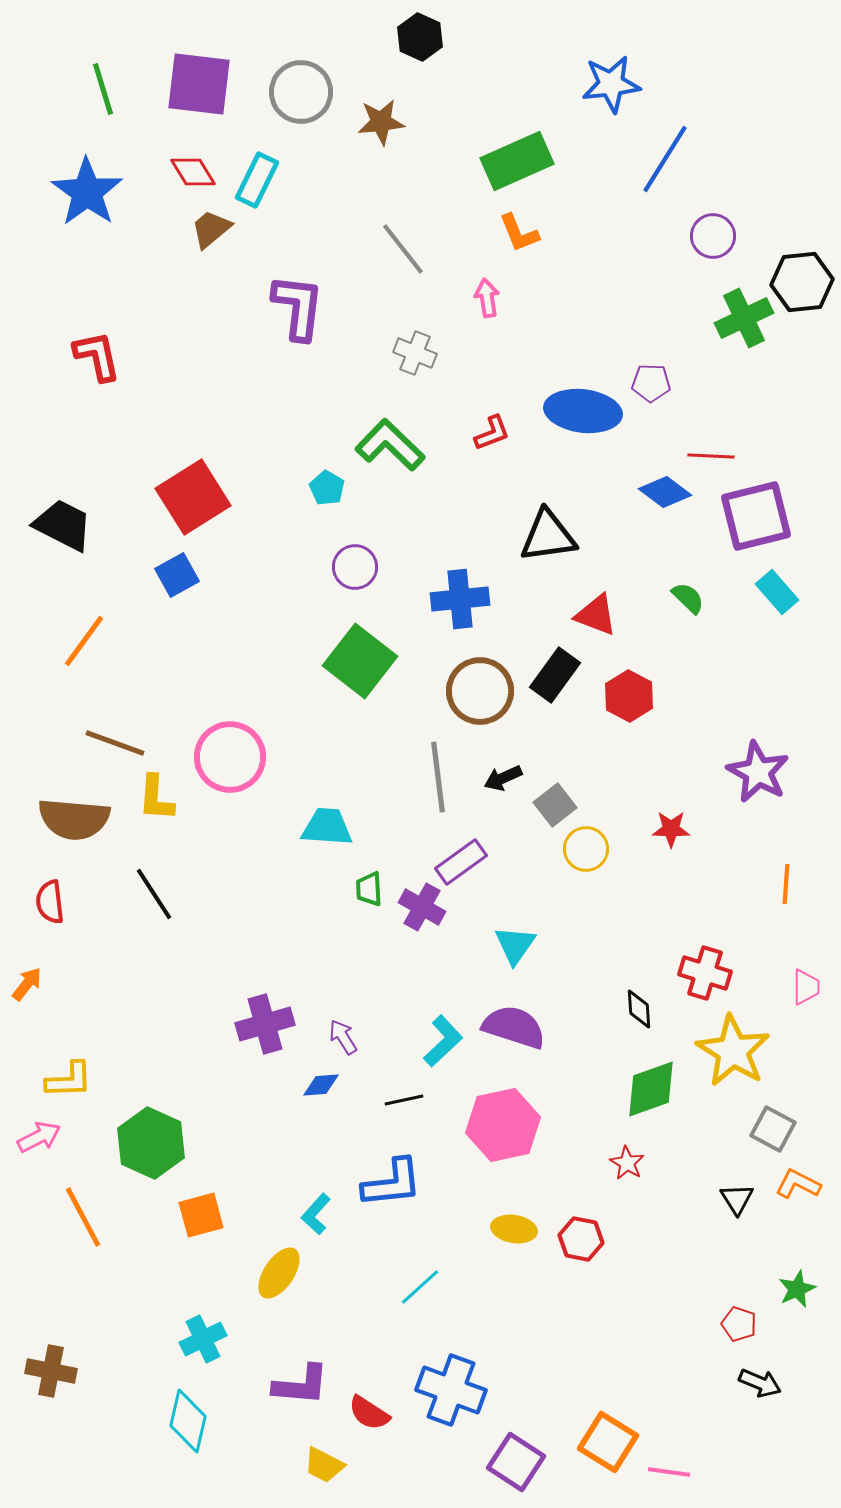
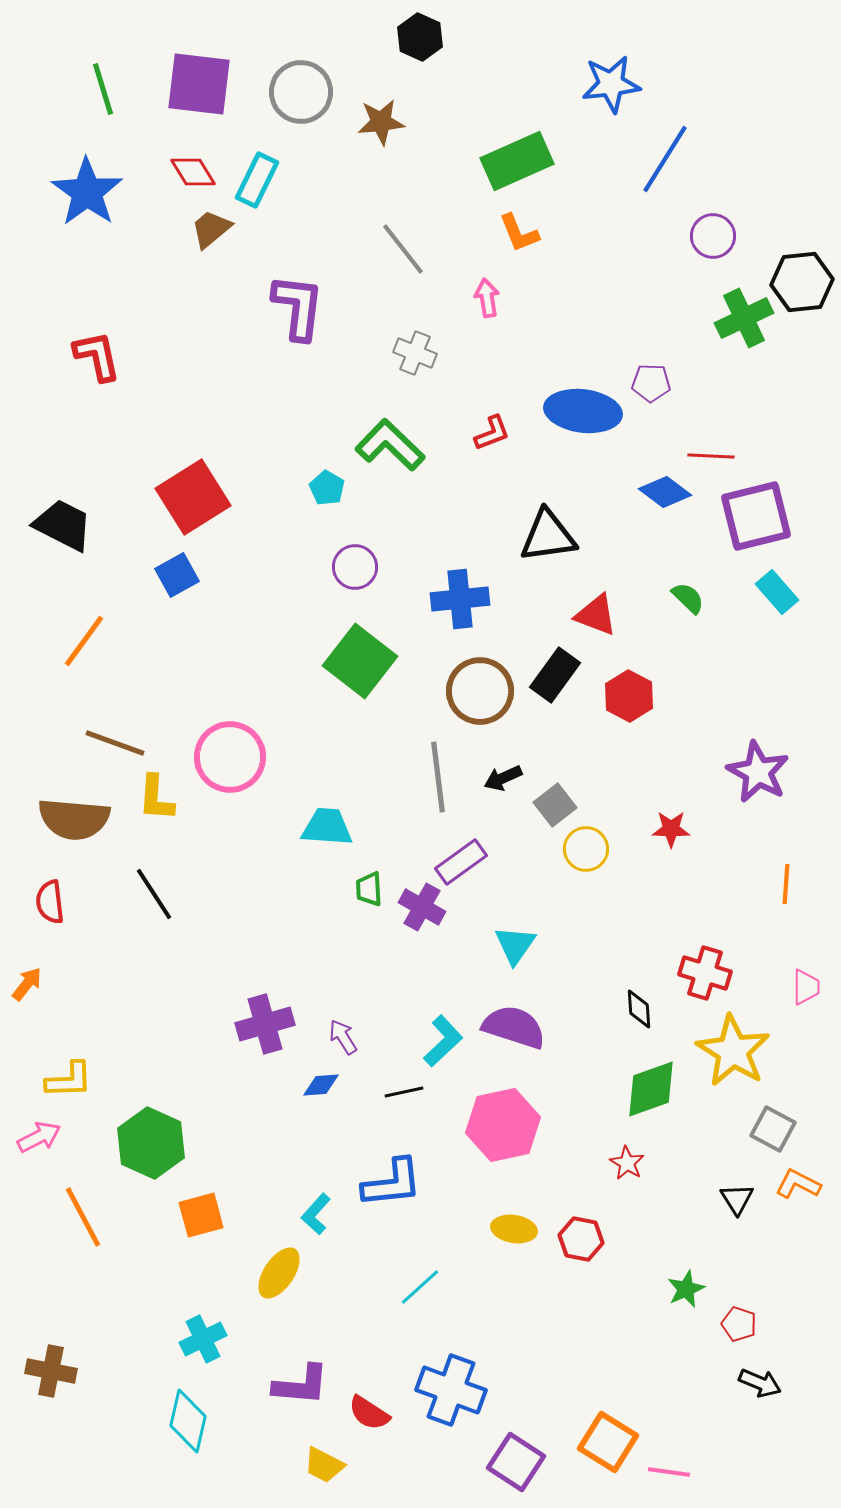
black line at (404, 1100): moved 8 px up
green star at (797, 1289): moved 111 px left
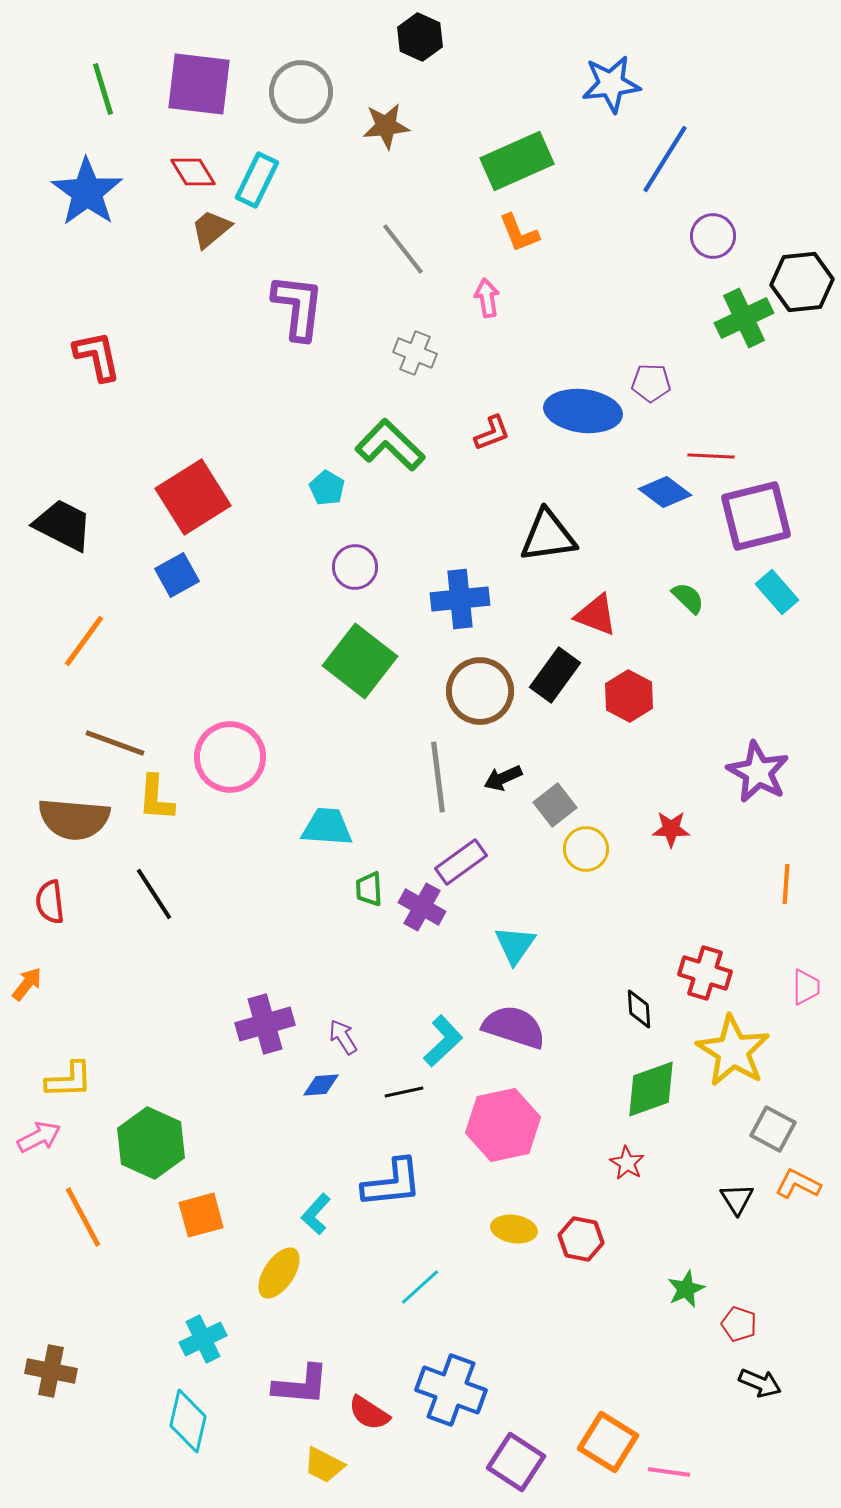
brown star at (381, 122): moved 5 px right, 4 px down
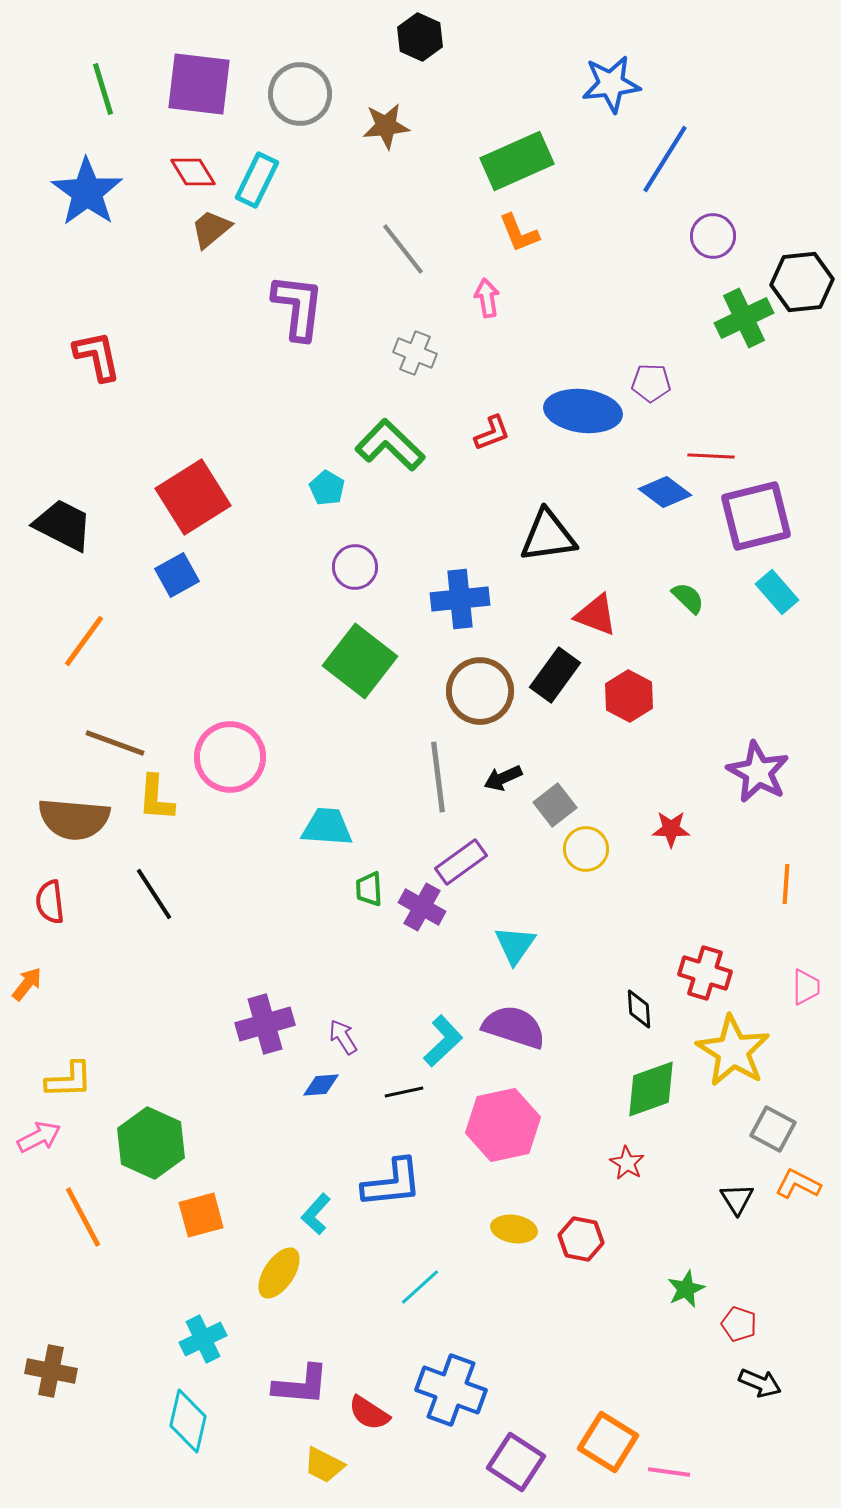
gray circle at (301, 92): moved 1 px left, 2 px down
